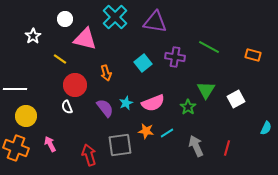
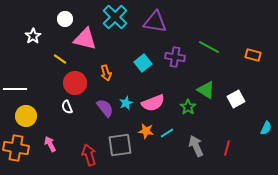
red circle: moved 2 px up
green triangle: rotated 30 degrees counterclockwise
orange cross: rotated 10 degrees counterclockwise
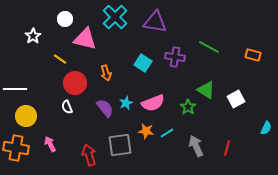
cyan square: rotated 18 degrees counterclockwise
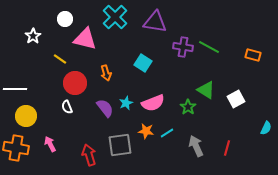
purple cross: moved 8 px right, 10 px up
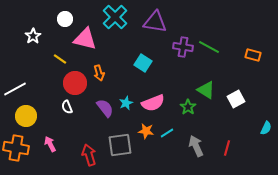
orange arrow: moved 7 px left
white line: rotated 30 degrees counterclockwise
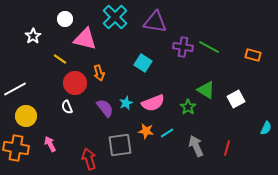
red arrow: moved 4 px down
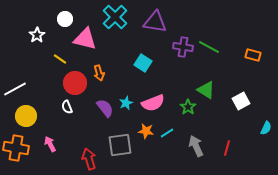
white star: moved 4 px right, 1 px up
white square: moved 5 px right, 2 px down
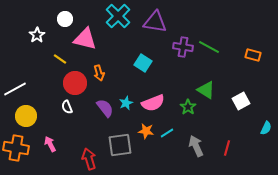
cyan cross: moved 3 px right, 1 px up
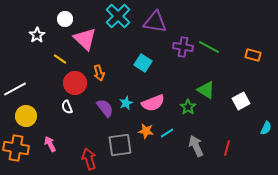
pink triangle: rotated 30 degrees clockwise
